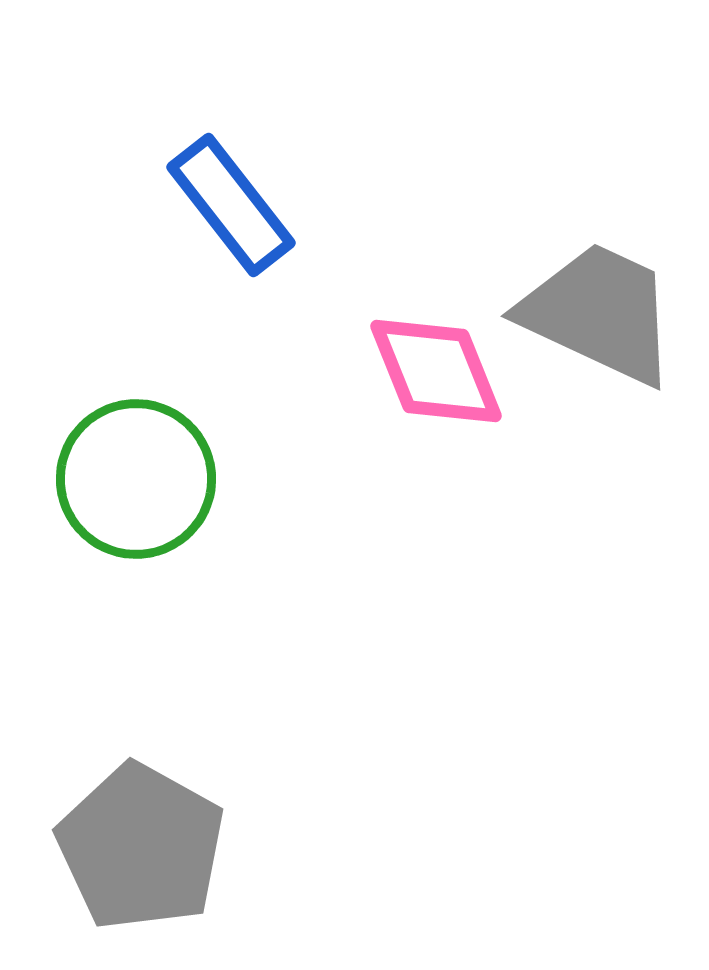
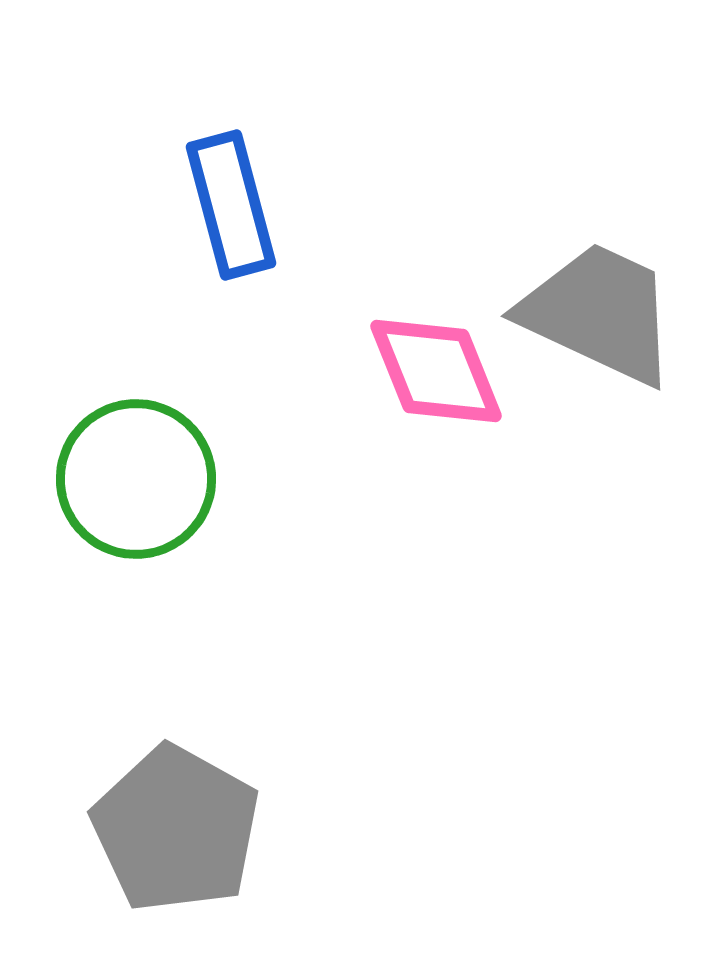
blue rectangle: rotated 23 degrees clockwise
gray pentagon: moved 35 px right, 18 px up
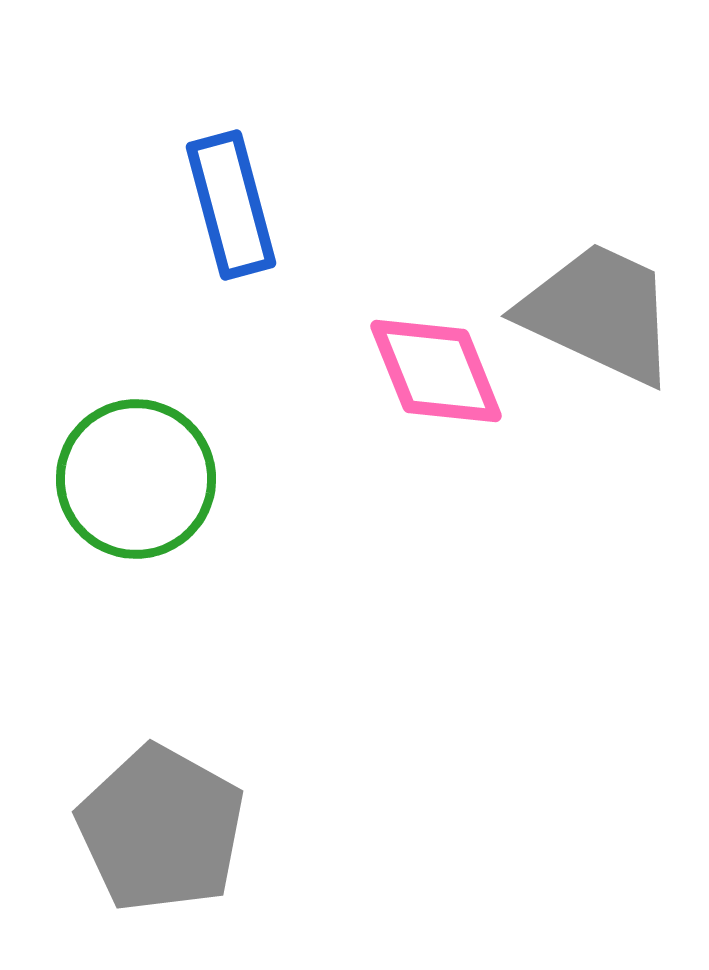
gray pentagon: moved 15 px left
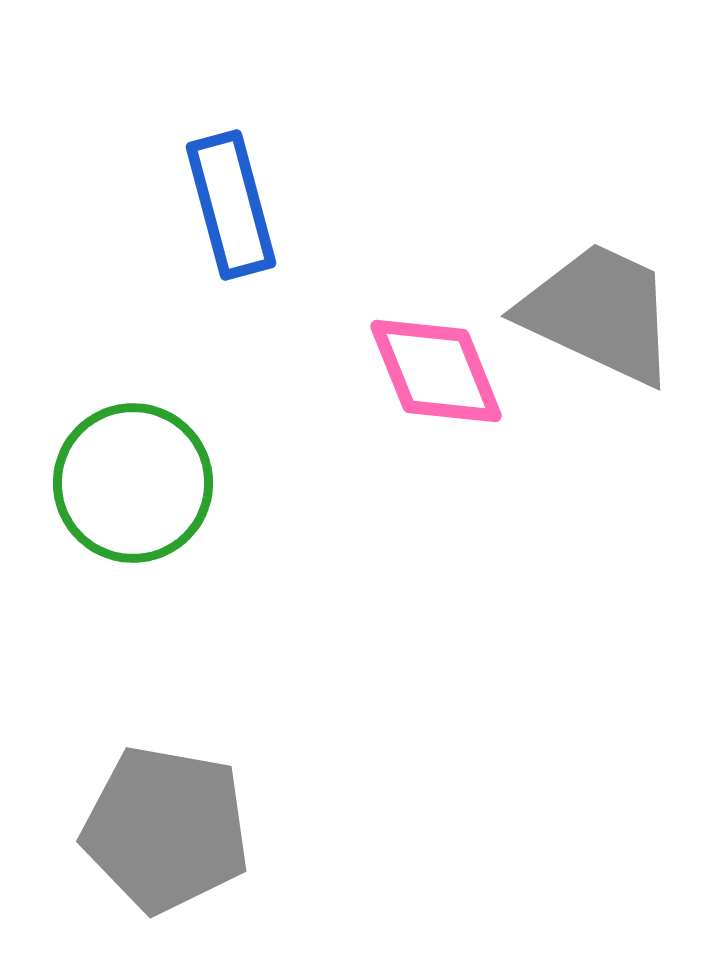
green circle: moved 3 px left, 4 px down
gray pentagon: moved 5 px right; rotated 19 degrees counterclockwise
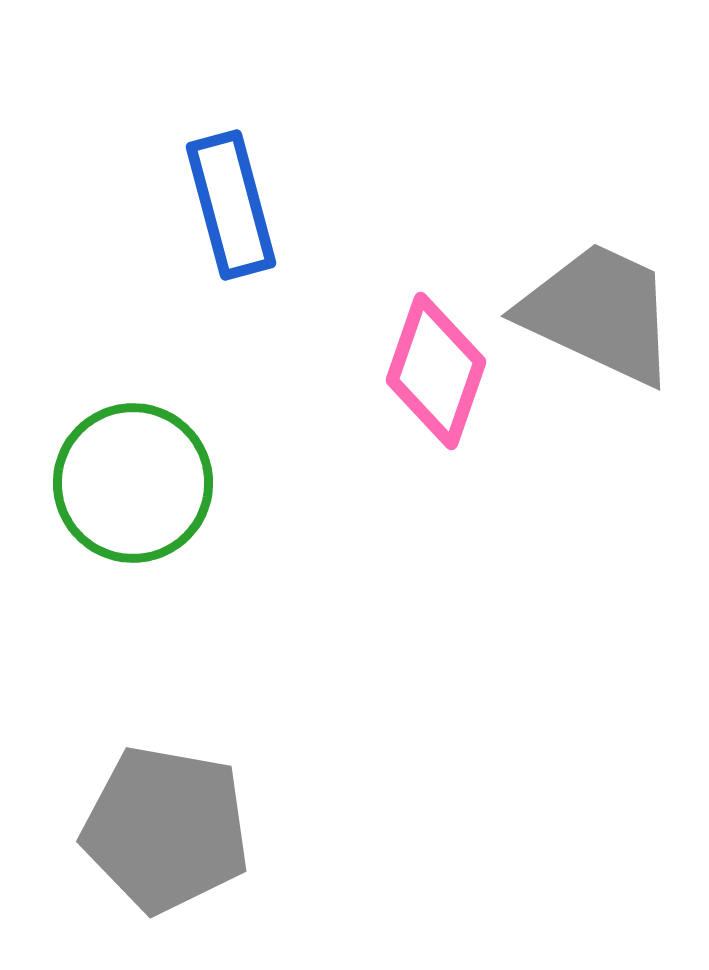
pink diamond: rotated 41 degrees clockwise
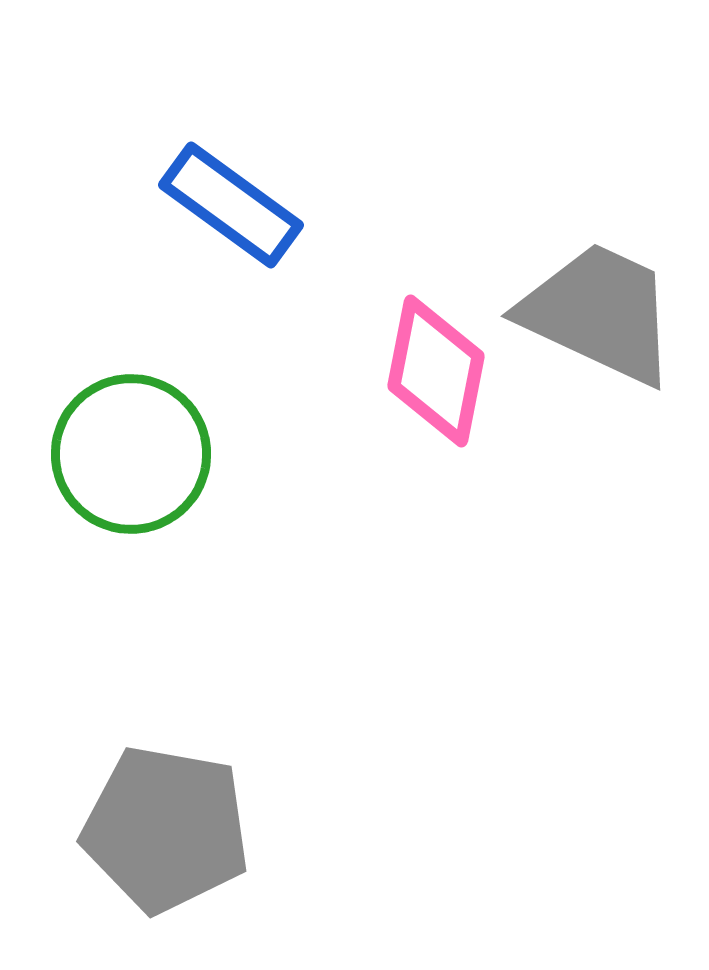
blue rectangle: rotated 39 degrees counterclockwise
pink diamond: rotated 8 degrees counterclockwise
green circle: moved 2 px left, 29 px up
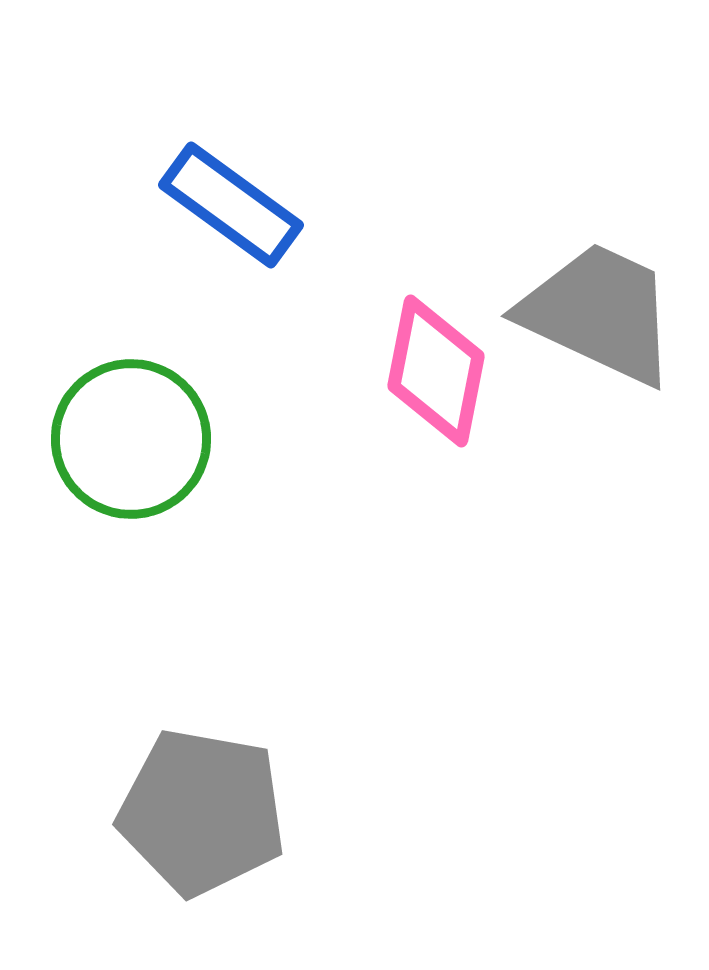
green circle: moved 15 px up
gray pentagon: moved 36 px right, 17 px up
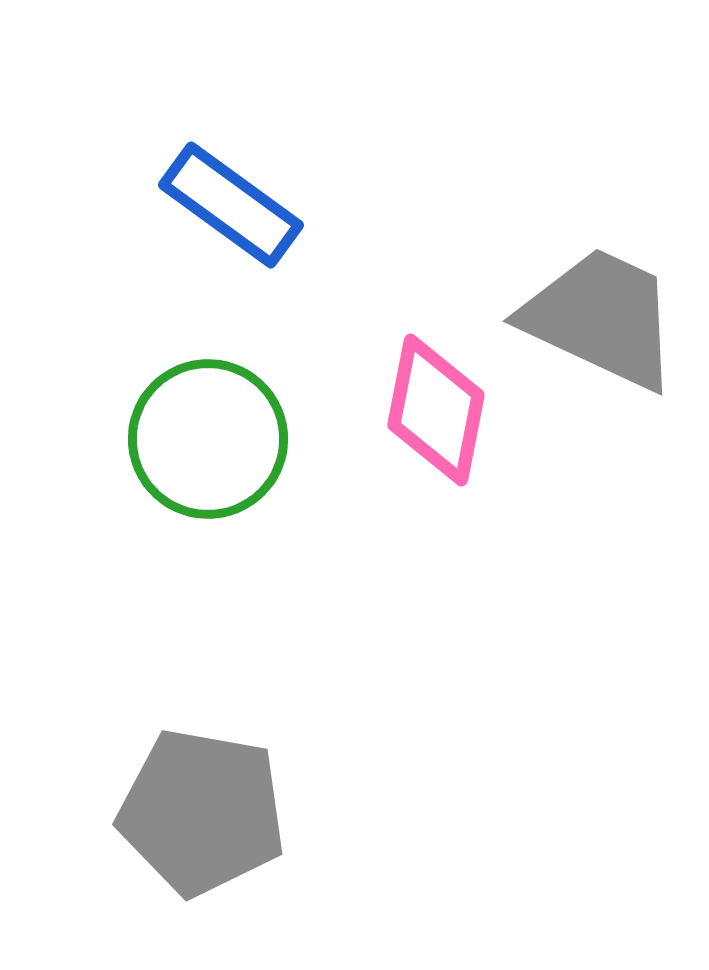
gray trapezoid: moved 2 px right, 5 px down
pink diamond: moved 39 px down
green circle: moved 77 px right
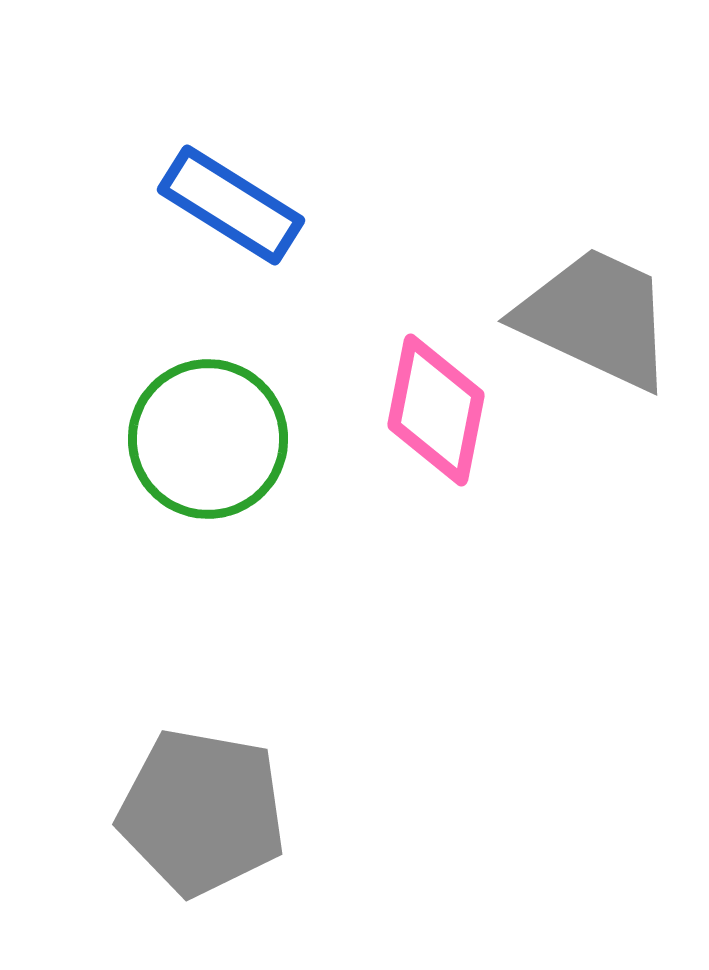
blue rectangle: rotated 4 degrees counterclockwise
gray trapezoid: moved 5 px left
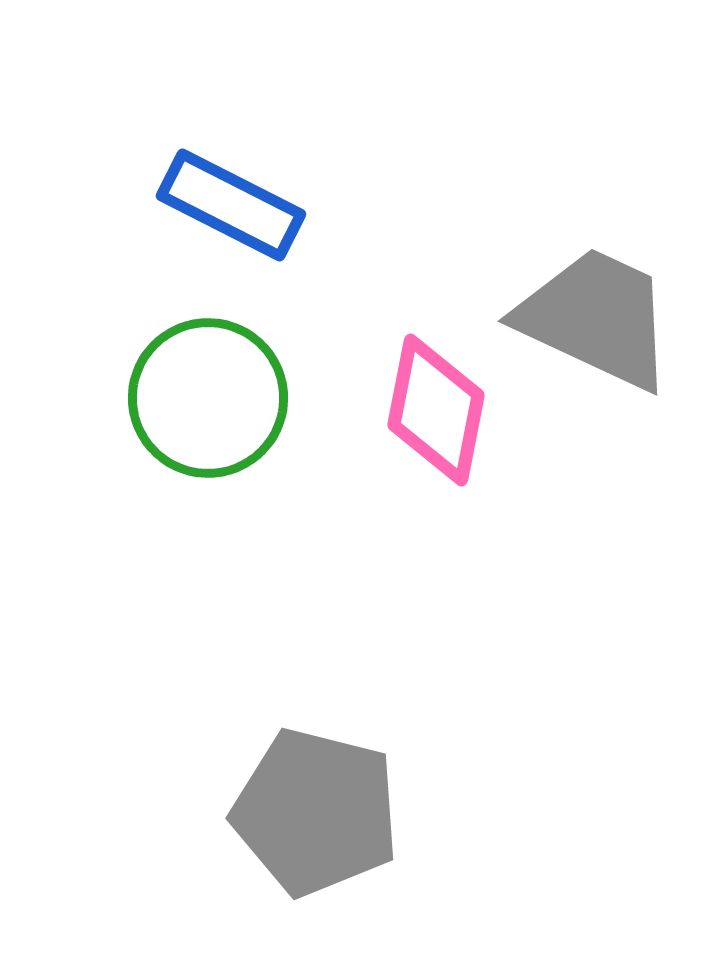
blue rectangle: rotated 5 degrees counterclockwise
green circle: moved 41 px up
gray pentagon: moved 114 px right; rotated 4 degrees clockwise
